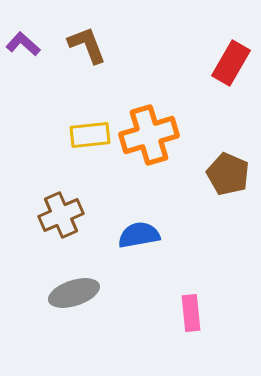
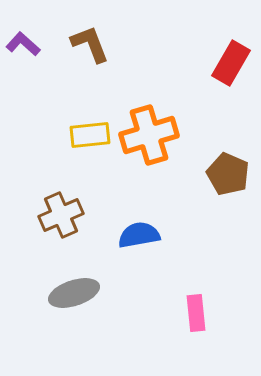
brown L-shape: moved 3 px right, 1 px up
pink rectangle: moved 5 px right
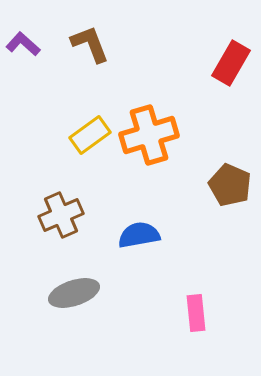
yellow rectangle: rotated 30 degrees counterclockwise
brown pentagon: moved 2 px right, 11 px down
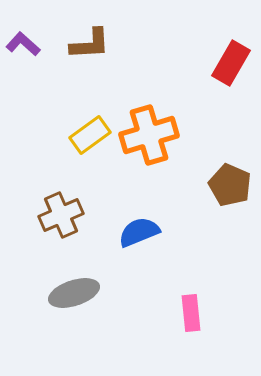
brown L-shape: rotated 108 degrees clockwise
blue semicircle: moved 3 px up; rotated 12 degrees counterclockwise
pink rectangle: moved 5 px left
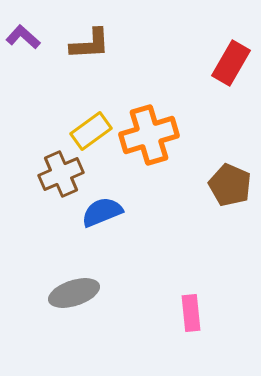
purple L-shape: moved 7 px up
yellow rectangle: moved 1 px right, 4 px up
brown cross: moved 41 px up
blue semicircle: moved 37 px left, 20 px up
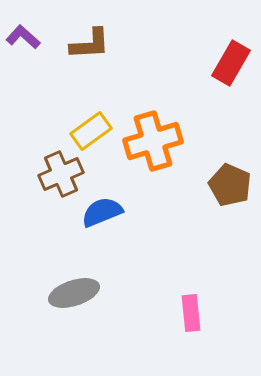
orange cross: moved 4 px right, 6 px down
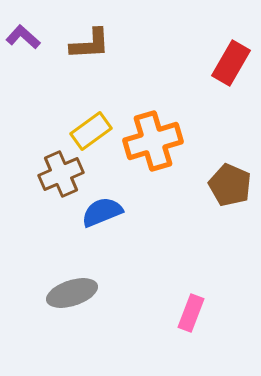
gray ellipse: moved 2 px left
pink rectangle: rotated 27 degrees clockwise
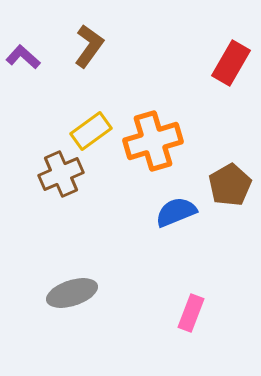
purple L-shape: moved 20 px down
brown L-shape: moved 1 px left, 2 px down; rotated 51 degrees counterclockwise
brown pentagon: rotated 18 degrees clockwise
blue semicircle: moved 74 px right
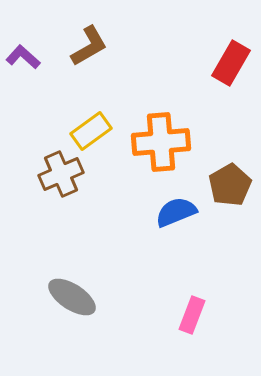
brown L-shape: rotated 24 degrees clockwise
orange cross: moved 8 px right, 1 px down; rotated 12 degrees clockwise
gray ellipse: moved 4 px down; rotated 51 degrees clockwise
pink rectangle: moved 1 px right, 2 px down
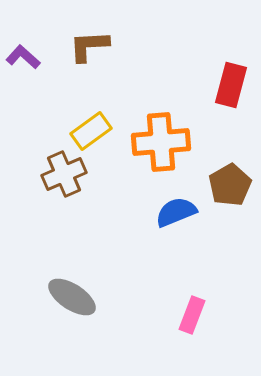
brown L-shape: rotated 153 degrees counterclockwise
red rectangle: moved 22 px down; rotated 15 degrees counterclockwise
brown cross: moved 3 px right
